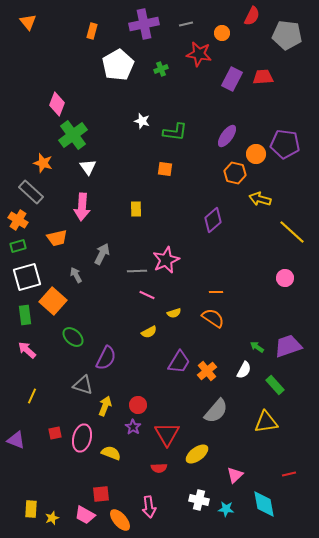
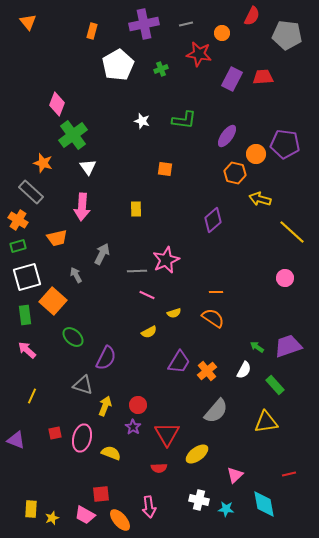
green L-shape at (175, 132): moved 9 px right, 12 px up
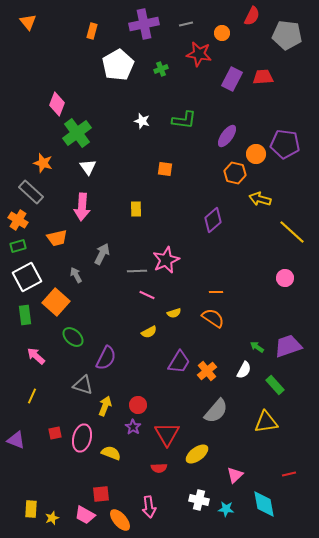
green cross at (73, 135): moved 4 px right, 2 px up
white square at (27, 277): rotated 12 degrees counterclockwise
orange square at (53, 301): moved 3 px right, 1 px down
pink arrow at (27, 350): moved 9 px right, 6 px down
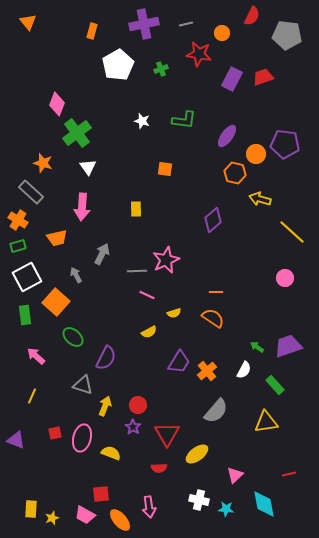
red trapezoid at (263, 77): rotated 15 degrees counterclockwise
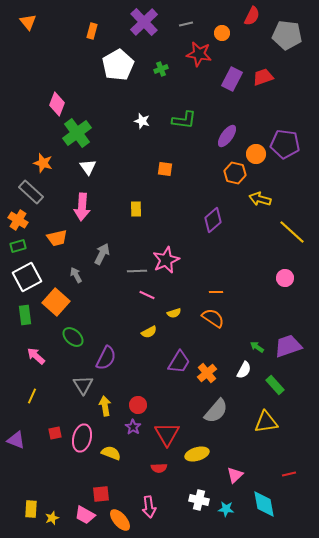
purple cross at (144, 24): moved 2 px up; rotated 32 degrees counterclockwise
orange cross at (207, 371): moved 2 px down
gray triangle at (83, 385): rotated 40 degrees clockwise
yellow arrow at (105, 406): rotated 30 degrees counterclockwise
yellow ellipse at (197, 454): rotated 20 degrees clockwise
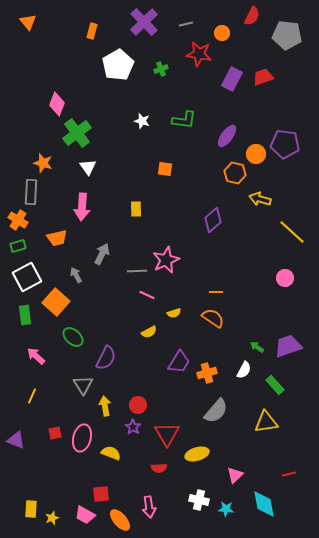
gray rectangle at (31, 192): rotated 50 degrees clockwise
orange cross at (207, 373): rotated 24 degrees clockwise
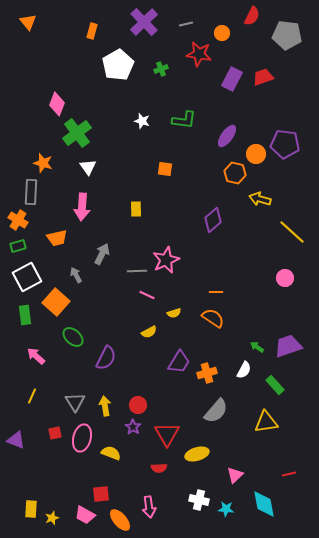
gray triangle at (83, 385): moved 8 px left, 17 px down
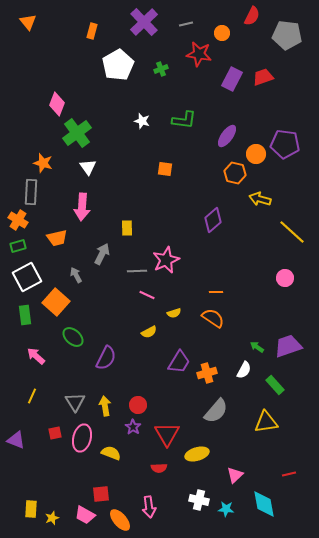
yellow rectangle at (136, 209): moved 9 px left, 19 px down
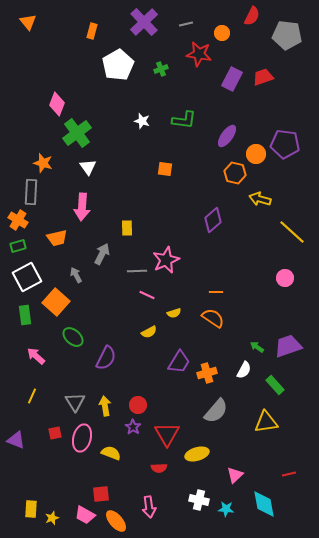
orange ellipse at (120, 520): moved 4 px left, 1 px down
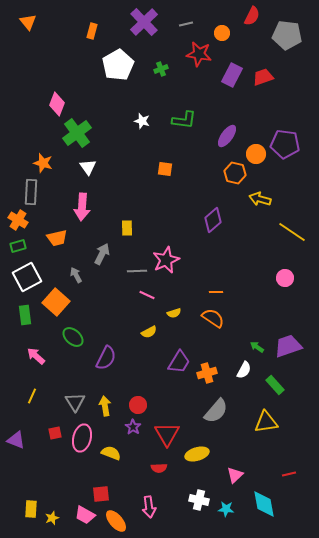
purple rectangle at (232, 79): moved 4 px up
yellow line at (292, 232): rotated 8 degrees counterclockwise
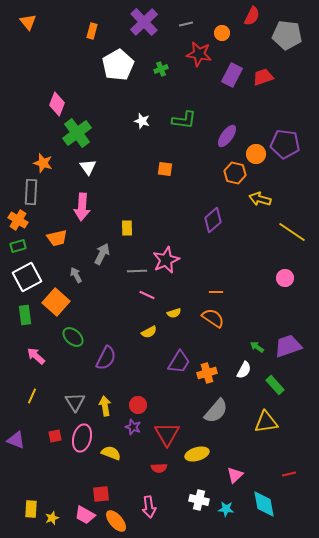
purple star at (133, 427): rotated 14 degrees counterclockwise
red square at (55, 433): moved 3 px down
